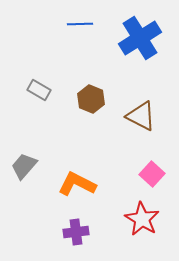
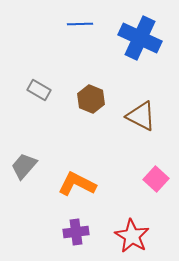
blue cross: rotated 33 degrees counterclockwise
pink square: moved 4 px right, 5 px down
red star: moved 10 px left, 17 px down
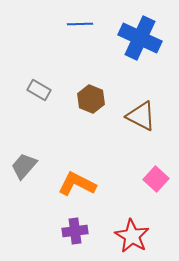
purple cross: moved 1 px left, 1 px up
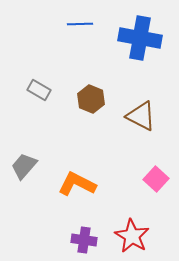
blue cross: rotated 15 degrees counterclockwise
purple cross: moved 9 px right, 9 px down; rotated 15 degrees clockwise
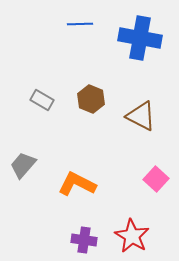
gray rectangle: moved 3 px right, 10 px down
gray trapezoid: moved 1 px left, 1 px up
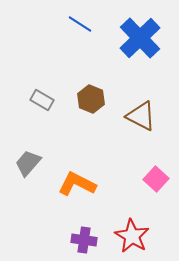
blue line: rotated 35 degrees clockwise
blue cross: rotated 36 degrees clockwise
gray trapezoid: moved 5 px right, 2 px up
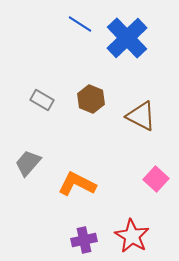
blue cross: moved 13 px left
purple cross: rotated 20 degrees counterclockwise
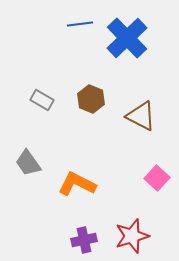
blue line: rotated 40 degrees counterclockwise
gray trapezoid: rotated 76 degrees counterclockwise
pink square: moved 1 px right, 1 px up
red star: rotated 24 degrees clockwise
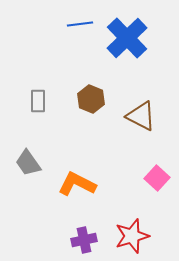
gray rectangle: moved 4 px left, 1 px down; rotated 60 degrees clockwise
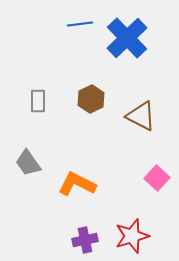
brown hexagon: rotated 12 degrees clockwise
purple cross: moved 1 px right
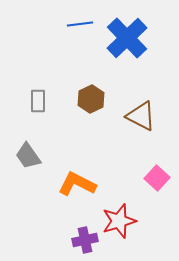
gray trapezoid: moved 7 px up
red star: moved 13 px left, 15 px up
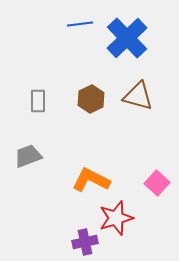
brown triangle: moved 3 px left, 20 px up; rotated 12 degrees counterclockwise
gray trapezoid: rotated 104 degrees clockwise
pink square: moved 5 px down
orange L-shape: moved 14 px right, 4 px up
red star: moved 3 px left, 3 px up
purple cross: moved 2 px down
